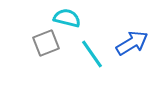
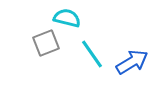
blue arrow: moved 19 px down
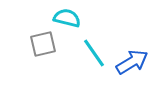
gray square: moved 3 px left, 1 px down; rotated 8 degrees clockwise
cyan line: moved 2 px right, 1 px up
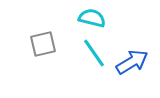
cyan semicircle: moved 25 px right
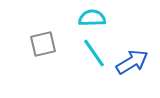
cyan semicircle: rotated 16 degrees counterclockwise
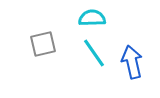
blue arrow: rotated 72 degrees counterclockwise
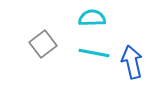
gray square: rotated 24 degrees counterclockwise
cyan line: rotated 44 degrees counterclockwise
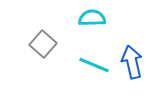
gray square: rotated 12 degrees counterclockwise
cyan line: moved 12 px down; rotated 12 degrees clockwise
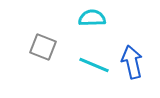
gray square: moved 3 px down; rotated 20 degrees counterclockwise
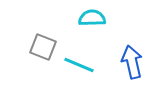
cyan line: moved 15 px left
